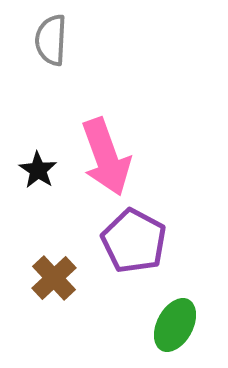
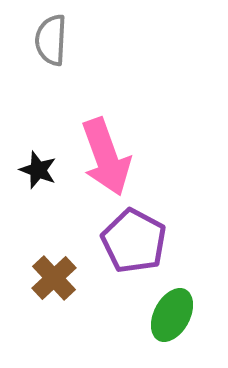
black star: rotated 12 degrees counterclockwise
green ellipse: moved 3 px left, 10 px up
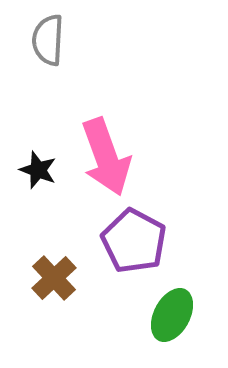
gray semicircle: moved 3 px left
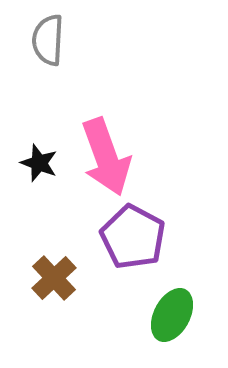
black star: moved 1 px right, 7 px up
purple pentagon: moved 1 px left, 4 px up
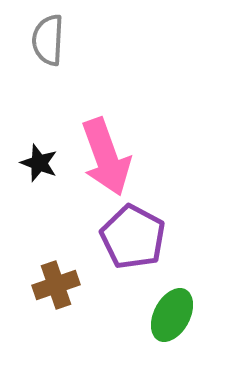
brown cross: moved 2 px right, 7 px down; rotated 24 degrees clockwise
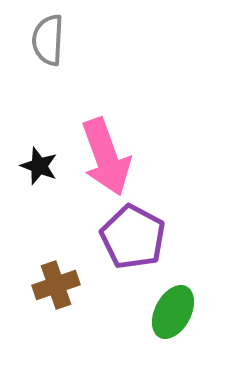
black star: moved 3 px down
green ellipse: moved 1 px right, 3 px up
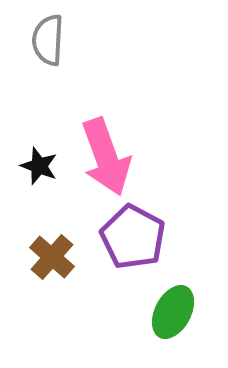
brown cross: moved 4 px left, 28 px up; rotated 30 degrees counterclockwise
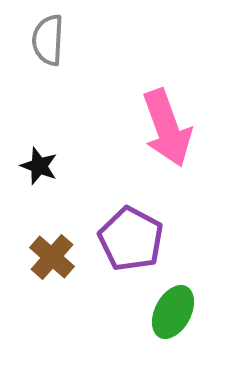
pink arrow: moved 61 px right, 29 px up
purple pentagon: moved 2 px left, 2 px down
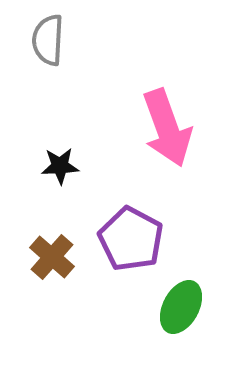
black star: moved 21 px right; rotated 24 degrees counterclockwise
green ellipse: moved 8 px right, 5 px up
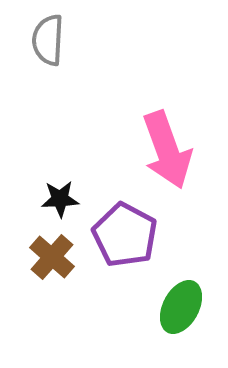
pink arrow: moved 22 px down
black star: moved 33 px down
purple pentagon: moved 6 px left, 4 px up
